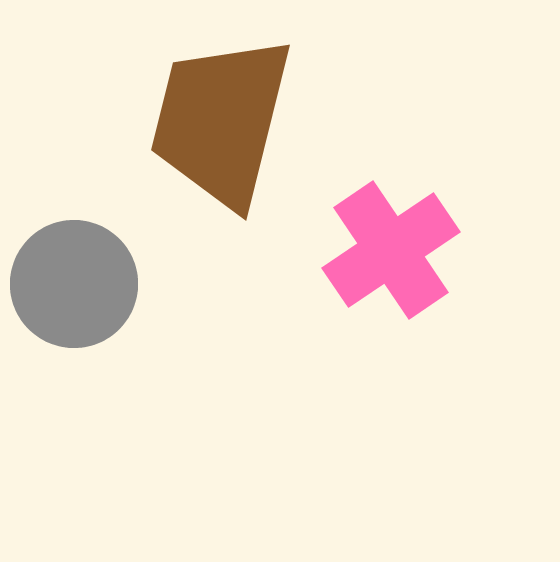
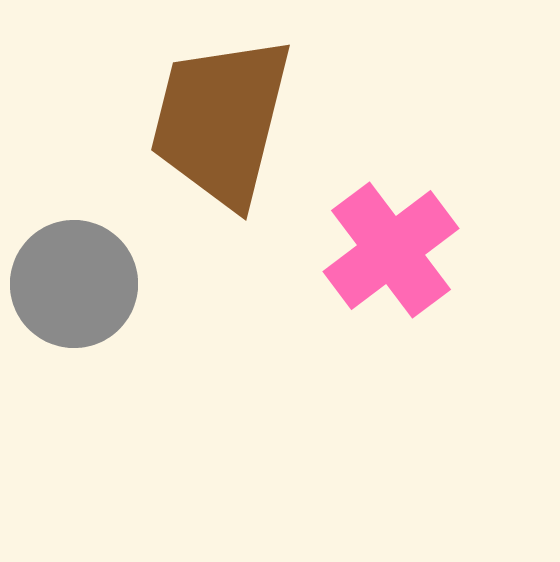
pink cross: rotated 3 degrees counterclockwise
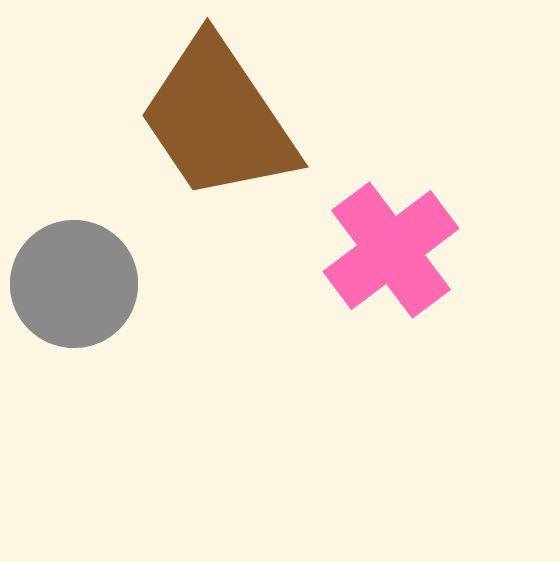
brown trapezoid: moved 3 px left, 2 px up; rotated 48 degrees counterclockwise
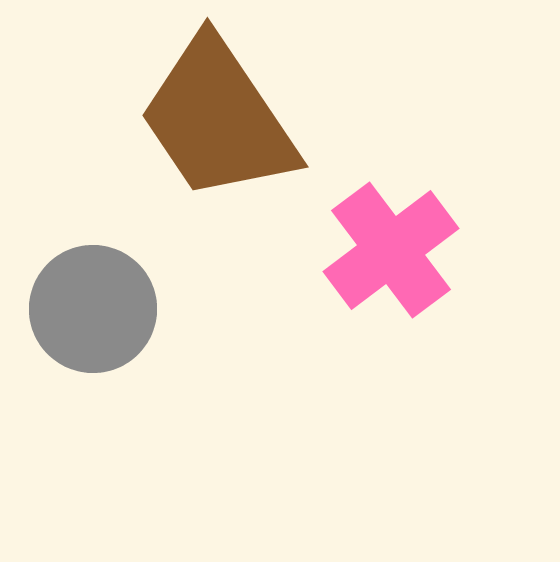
gray circle: moved 19 px right, 25 px down
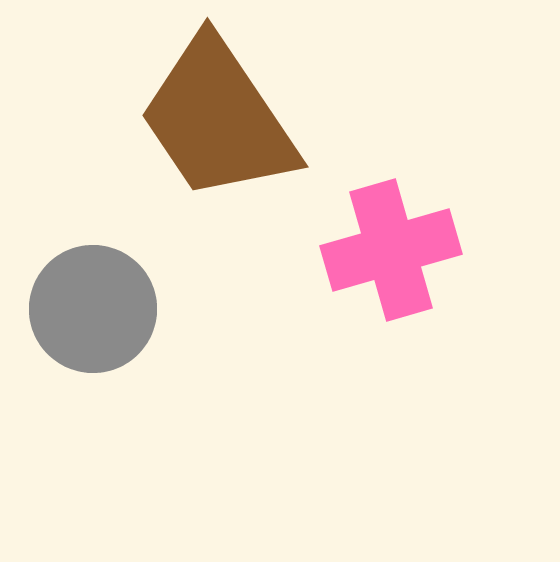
pink cross: rotated 21 degrees clockwise
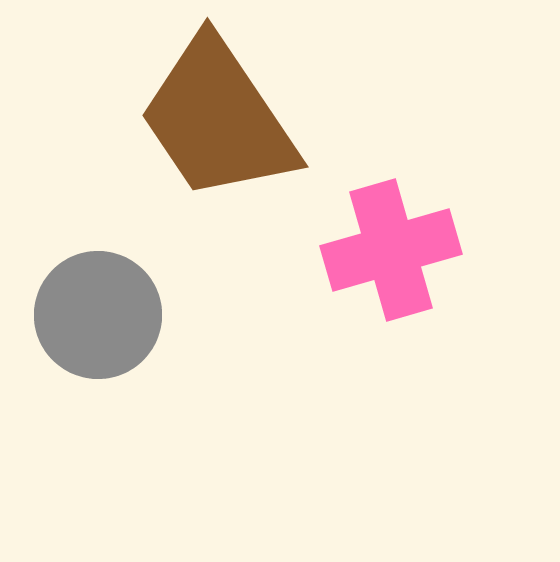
gray circle: moved 5 px right, 6 px down
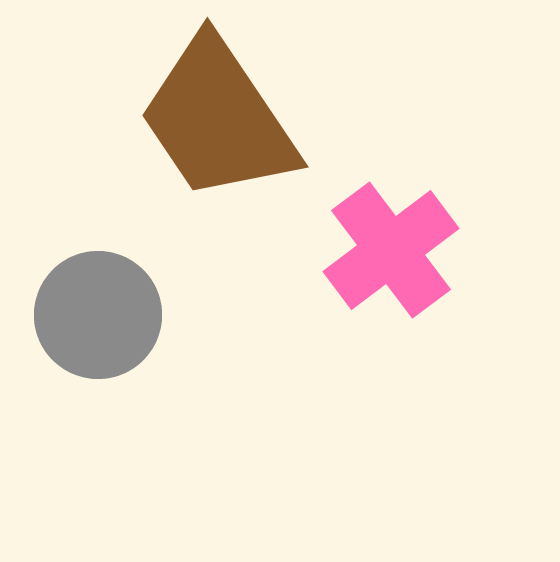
pink cross: rotated 21 degrees counterclockwise
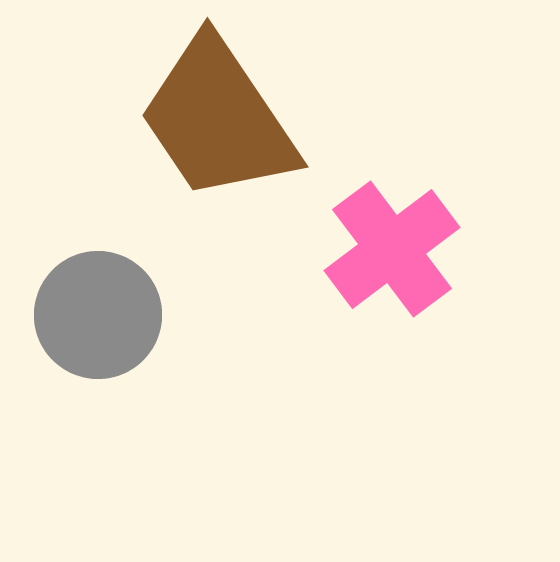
pink cross: moved 1 px right, 1 px up
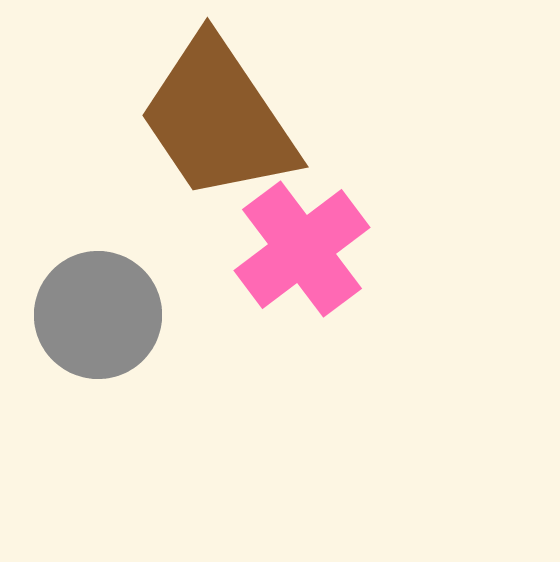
pink cross: moved 90 px left
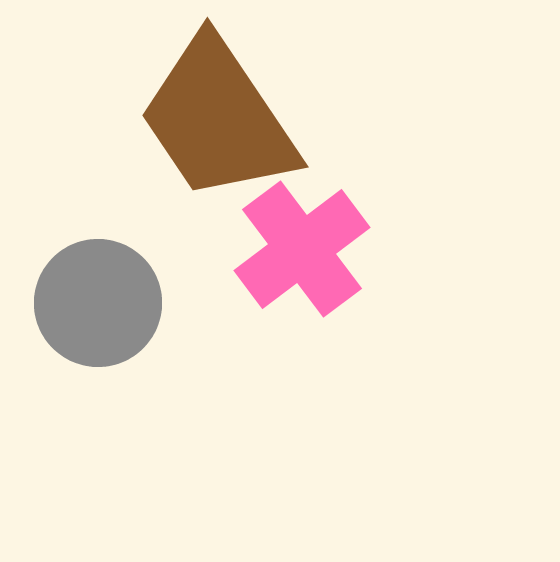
gray circle: moved 12 px up
